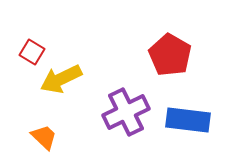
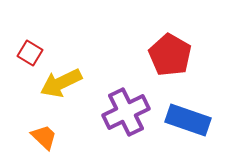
red square: moved 2 px left, 1 px down
yellow arrow: moved 4 px down
blue rectangle: rotated 12 degrees clockwise
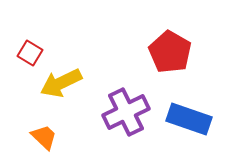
red pentagon: moved 3 px up
blue rectangle: moved 1 px right, 1 px up
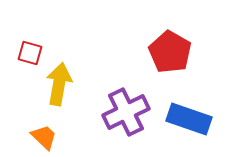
red square: rotated 15 degrees counterclockwise
yellow arrow: moved 2 px left, 1 px down; rotated 126 degrees clockwise
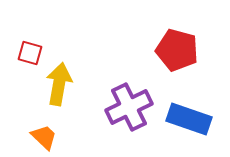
red pentagon: moved 7 px right, 2 px up; rotated 15 degrees counterclockwise
purple cross: moved 3 px right, 5 px up
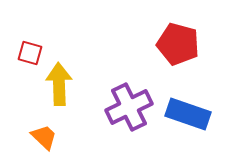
red pentagon: moved 1 px right, 6 px up
yellow arrow: rotated 12 degrees counterclockwise
blue rectangle: moved 1 px left, 5 px up
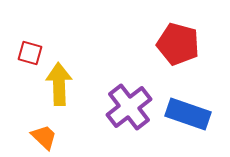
purple cross: rotated 12 degrees counterclockwise
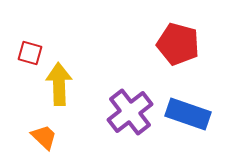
purple cross: moved 1 px right, 5 px down
